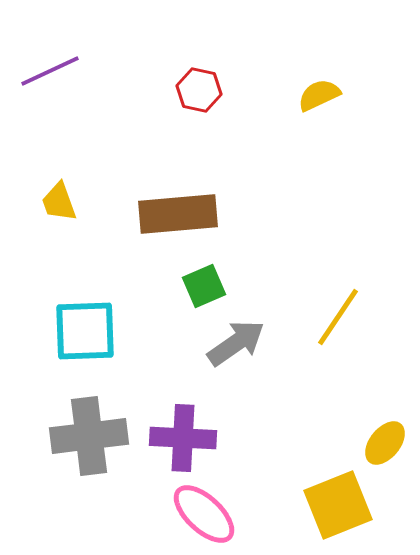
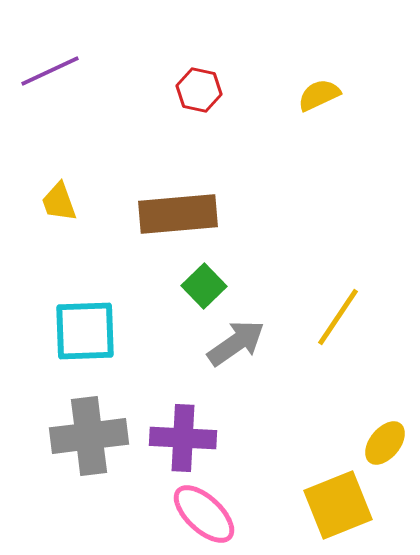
green square: rotated 21 degrees counterclockwise
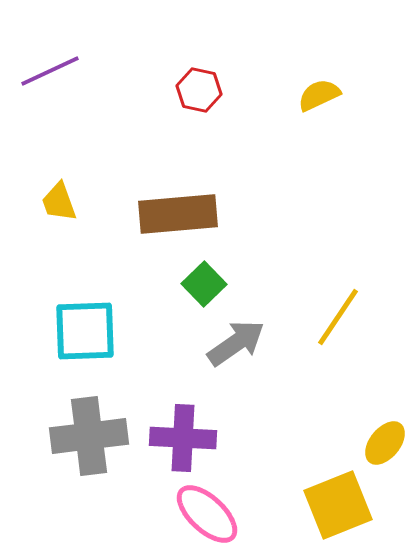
green square: moved 2 px up
pink ellipse: moved 3 px right
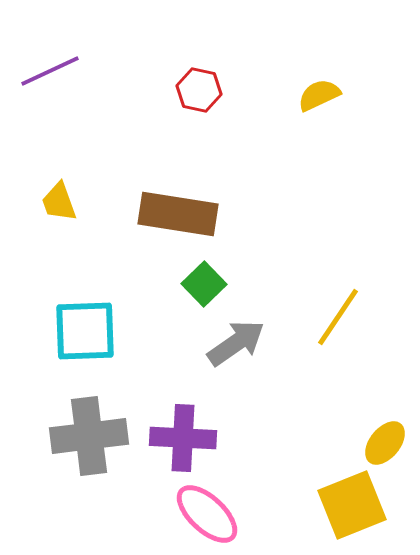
brown rectangle: rotated 14 degrees clockwise
yellow square: moved 14 px right
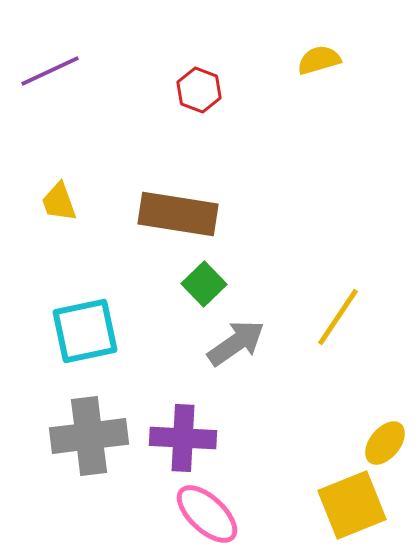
red hexagon: rotated 9 degrees clockwise
yellow semicircle: moved 35 px up; rotated 9 degrees clockwise
cyan square: rotated 10 degrees counterclockwise
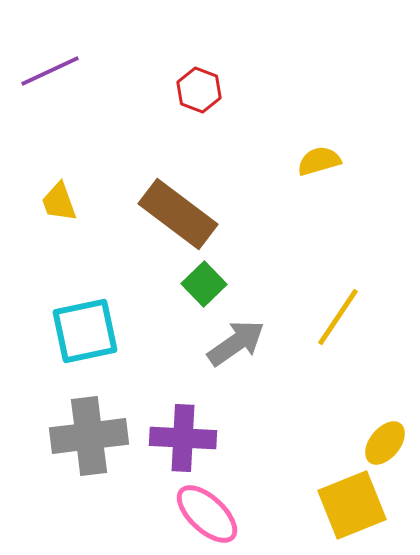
yellow semicircle: moved 101 px down
brown rectangle: rotated 28 degrees clockwise
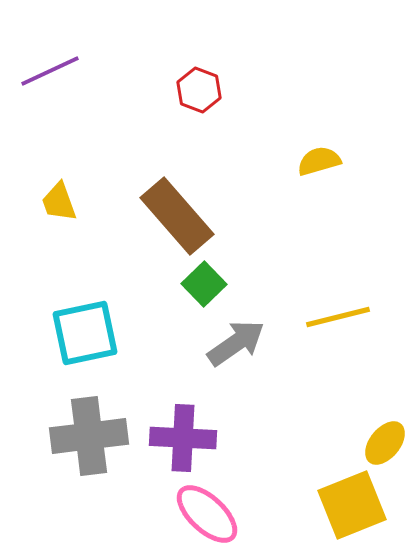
brown rectangle: moved 1 px left, 2 px down; rotated 12 degrees clockwise
yellow line: rotated 42 degrees clockwise
cyan square: moved 2 px down
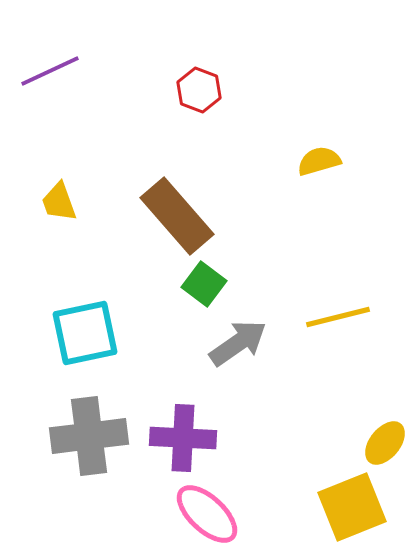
green square: rotated 9 degrees counterclockwise
gray arrow: moved 2 px right
yellow square: moved 2 px down
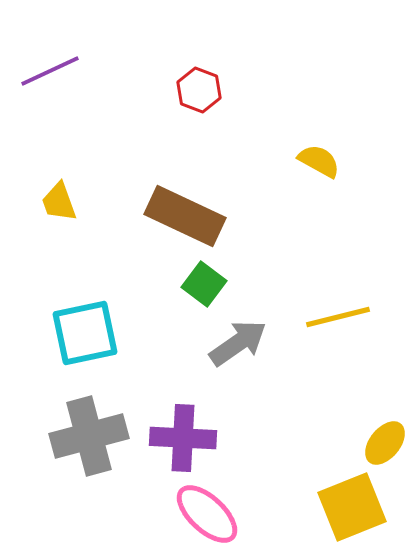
yellow semicircle: rotated 45 degrees clockwise
brown rectangle: moved 8 px right; rotated 24 degrees counterclockwise
gray cross: rotated 8 degrees counterclockwise
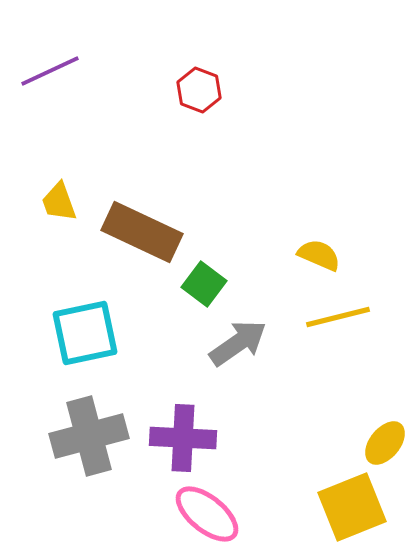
yellow semicircle: moved 94 px down; rotated 6 degrees counterclockwise
brown rectangle: moved 43 px left, 16 px down
pink ellipse: rotated 4 degrees counterclockwise
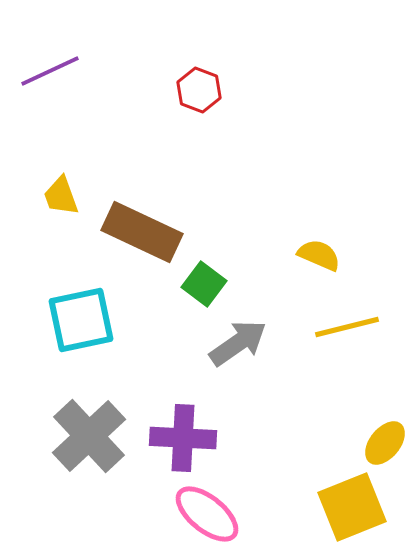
yellow trapezoid: moved 2 px right, 6 px up
yellow line: moved 9 px right, 10 px down
cyan square: moved 4 px left, 13 px up
gray cross: rotated 28 degrees counterclockwise
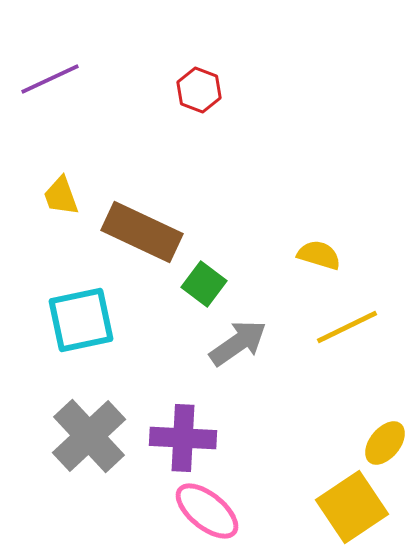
purple line: moved 8 px down
yellow semicircle: rotated 6 degrees counterclockwise
yellow line: rotated 12 degrees counterclockwise
yellow square: rotated 12 degrees counterclockwise
pink ellipse: moved 3 px up
